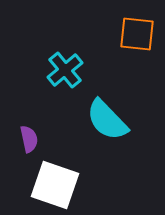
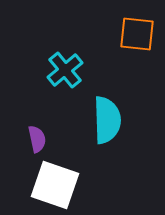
cyan semicircle: rotated 138 degrees counterclockwise
purple semicircle: moved 8 px right
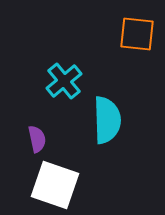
cyan cross: moved 1 px left, 11 px down
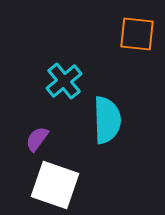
purple semicircle: rotated 132 degrees counterclockwise
